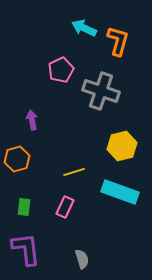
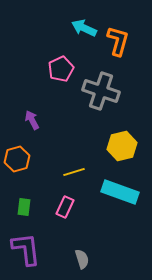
pink pentagon: moved 1 px up
purple arrow: rotated 18 degrees counterclockwise
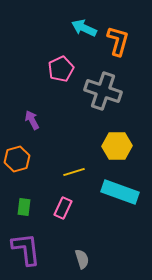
gray cross: moved 2 px right
yellow hexagon: moved 5 px left; rotated 12 degrees clockwise
pink rectangle: moved 2 px left, 1 px down
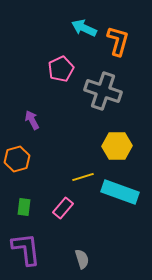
yellow line: moved 9 px right, 5 px down
pink rectangle: rotated 15 degrees clockwise
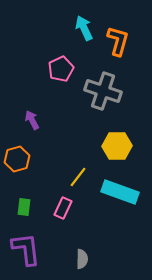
cyan arrow: rotated 40 degrees clockwise
yellow line: moved 5 px left; rotated 35 degrees counterclockwise
pink rectangle: rotated 15 degrees counterclockwise
gray semicircle: rotated 18 degrees clockwise
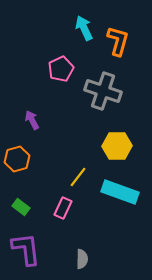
green rectangle: moved 3 px left; rotated 60 degrees counterclockwise
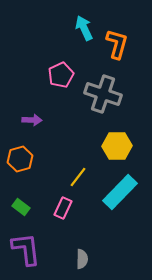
orange L-shape: moved 1 px left, 3 px down
pink pentagon: moved 6 px down
gray cross: moved 3 px down
purple arrow: rotated 120 degrees clockwise
orange hexagon: moved 3 px right
cyan rectangle: rotated 66 degrees counterclockwise
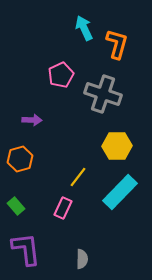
green rectangle: moved 5 px left, 1 px up; rotated 12 degrees clockwise
